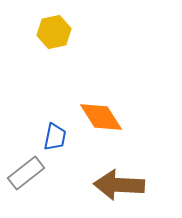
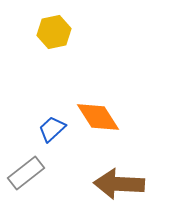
orange diamond: moved 3 px left
blue trapezoid: moved 3 px left, 8 px up; rotated 144 degrees counterclockwise
brown arrow: moved 1 px up
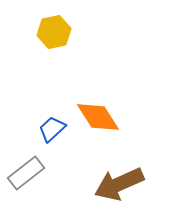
brown arrow: rotated 27 degrees counterclockwise
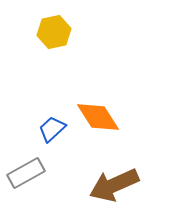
gray rectangle: rotated 9 degrees clockwise
brown arrow: moved 5 px left, 1 px down
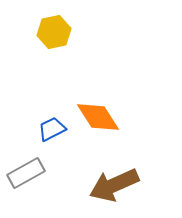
blue trapezoid: rotated 16 degrees clockwise
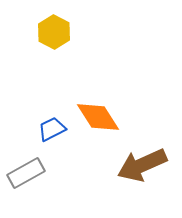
yellow hexagon: rotated 20 degrees counterclockwise
brown arrow: moved 28 px right, 20 px up
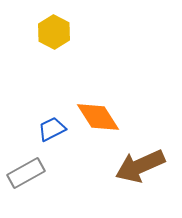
brown arrow: moved 2 px left, 1 px down
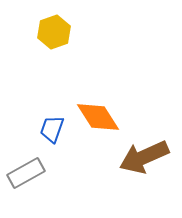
yellow hexagon: rotated 12 degrees clockwise
blue trapezoid: rotated 44 degrees counterclockwise
brown arrow: moved 4 px right, 9 px up
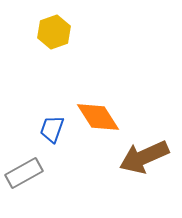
gray rectangle: moved 2 px left
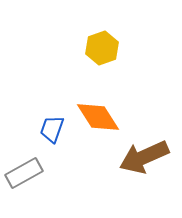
yellow hexagon: moved 48 px right, 16 px down
